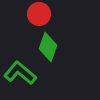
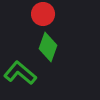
red circle: moved 4 px right
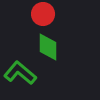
green diamond: rotated 20 degrees counterclockwise
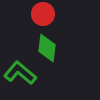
green diamond: moved 1 px left, 1 px down; rotated 8 degrees clockwise
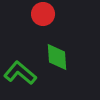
green diamond: moved 10 px right, 9 px down; rotated 12 degrees counterclockwise
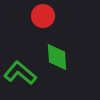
red circle: moved 2 px down
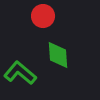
green diamond: moved 1 px right, 2 px up
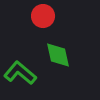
green diamond: rotated 8 degrees counterclockwise
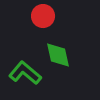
green L-shape: moved 5 px right
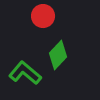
green diamond: rotated 56 degrees clockwise
